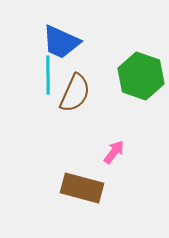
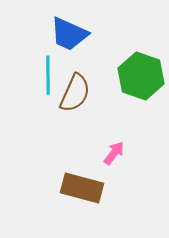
blue trapezoid: moved 8 px right, 8 px up
pink arrow: moved 1 px down
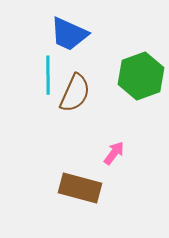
green hexagon: rotated 21 degrees clockwise
brown rectangle: moved 2 px left
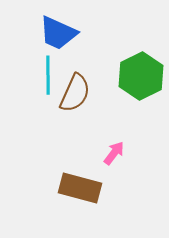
blue trapezoid: moved 11 px left, 1 px up
green hexagon: rotated 6 degrees counterclockwise
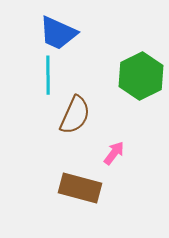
brown semicircle: moved 22 px down
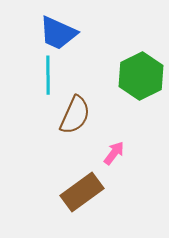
brown rectangle: moved 2 px right, 4 px down; rotated 51 degrees counterclockwise
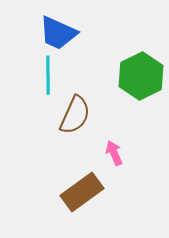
pink arrow: rotated 60 degrees counterclockwise
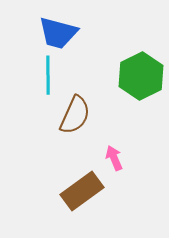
blue trapezoid: rotated 9 degrees counterclockwise
pink arrow: moved 5 px down
brown rectangle: moved 1 px up
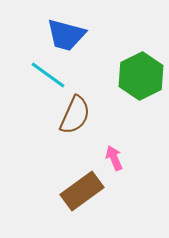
blue trapezoid: moved 8 px right, 2 px down
cyan line: rotated 54 degrees counterclockwise
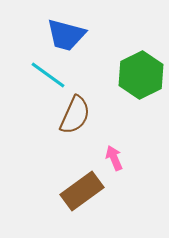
green hexagon: moved 1 px up
